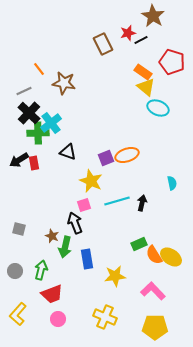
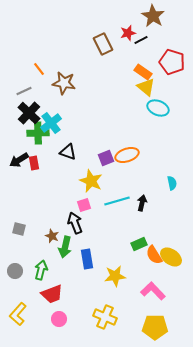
pink circle at (58, 319): moved 1 px right
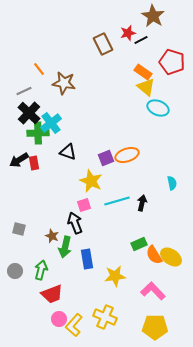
yellow L-shape at (18, 314): moved 56 px right, 11 px down
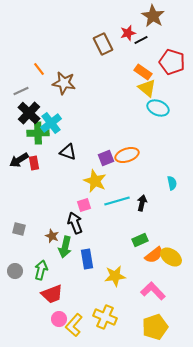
yellow triangle at (146, 87): moved 1 px right, 1 px down
gray line at (24, 91): moved 3 px left
yellow star at (91, 181): moved 4 px right
green rectangle at (139, 244): moved 1 px right, 4 px up
orange semicircle at (154, 255): rotated 96 degrees counterclockwise
yellow pentagon at (155, 327): rotated 20 degrees counterclockwise
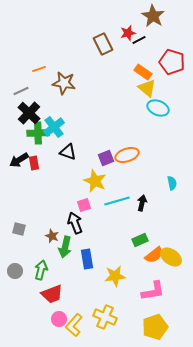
black line at (141, 40): moved 2 px left
orange line at (39, 69): rotated 72 degrees counterclockwise
cyan cross at (51, 123): moved 3 px right, 4 px down
pink L-shape at (153, 291): rotated 125 degrees clockwise
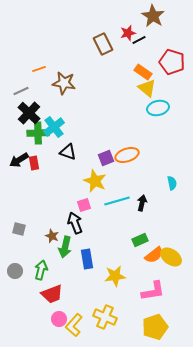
cyan ellipse at (158, 108): rotated 35 degrees counterclockwise
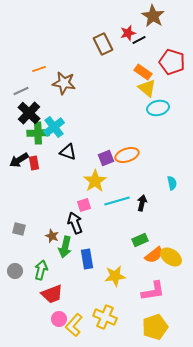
yellow star at (95, 181): rotated 15 degrees clockwise
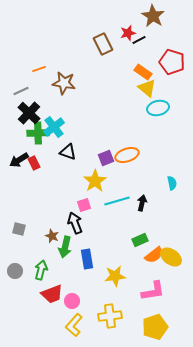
red rectangle at (34, 163): rotated 16 degrees counterclockwise
yellow cross at (105, 317): moved 5 px right, 1 px up; rotated 30 degrees counterclockwise
pink circle at (59, 319): moved 13 px right, 18 px up
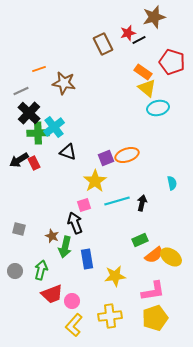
brown star at (153, 16): moved 1 px right, 1 px down; rotated 25 degrees clockwise
yellow pentagon at (155, 327): moved 9 px up
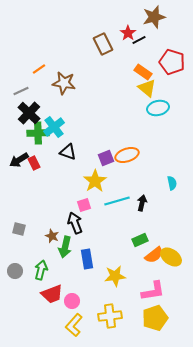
red star at (128, 33): rotated 21 degrees counterclockwise
orange line at (39, 69): rotated 16 degrees counterclockwise
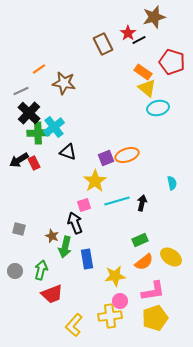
orange semicircle at (154, 255): moved 10 px left, 7 px down
pink circle at (72, 301): moved 48 px right
